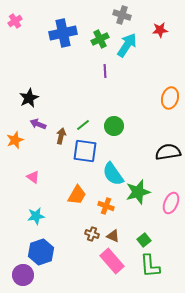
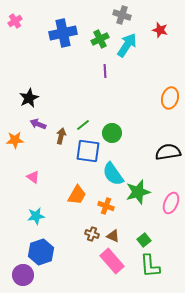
red star: rotated 21 degrees clockwise
green circle: moved 2 px left, 7 px down
orange star: rotated 18 degrees clockwise
blue square: moved 3 px right
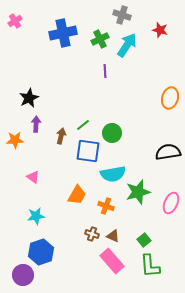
purple arrow: moved 2 px left; rotated 70 degrees clockwise
cyan semicircle: rotated 65 degrees counterclockwise
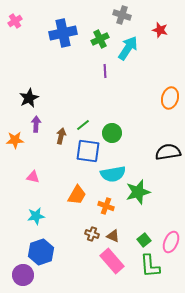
cyan arrow: moved 1 px right, 3 px down
pink triangle: rotated 24 degrees counterclockwise
pink ellipse: moved 39 px down
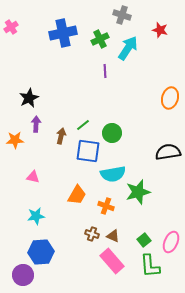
pink cross: moved 4 px left, 6 px down
blue hexagon: rotated 15 degrees clockwise
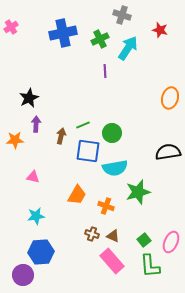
green line: rotated 16 degrees clockwise
cyan semicircle: moved 2 px right, 6 px up
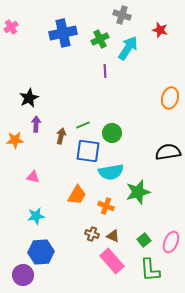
cyan semicircle: moved 4 px left, 4 px down
green L-shape: moved 4 px down
